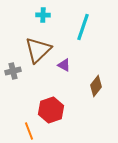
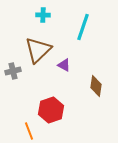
brown diamond: rotated 30 degrees counterclockwise
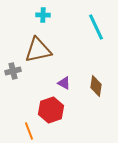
cyan line: moved 13 px right; rotated 44 degrees counterclockwise
brown triangle: rotated 32 degrees clockwise
purple triangle: moved 18 px down
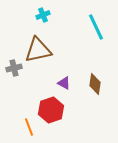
cyan cross: rotated 24 degrees counterclockwise
gray cross: moved 1 px right, 3 px up
brown diamond: moved 1 px left, 2 px up
orange line: moved 4 px up
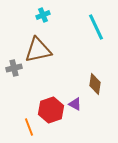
purple triangle: moved 11 px right, 21 px down
